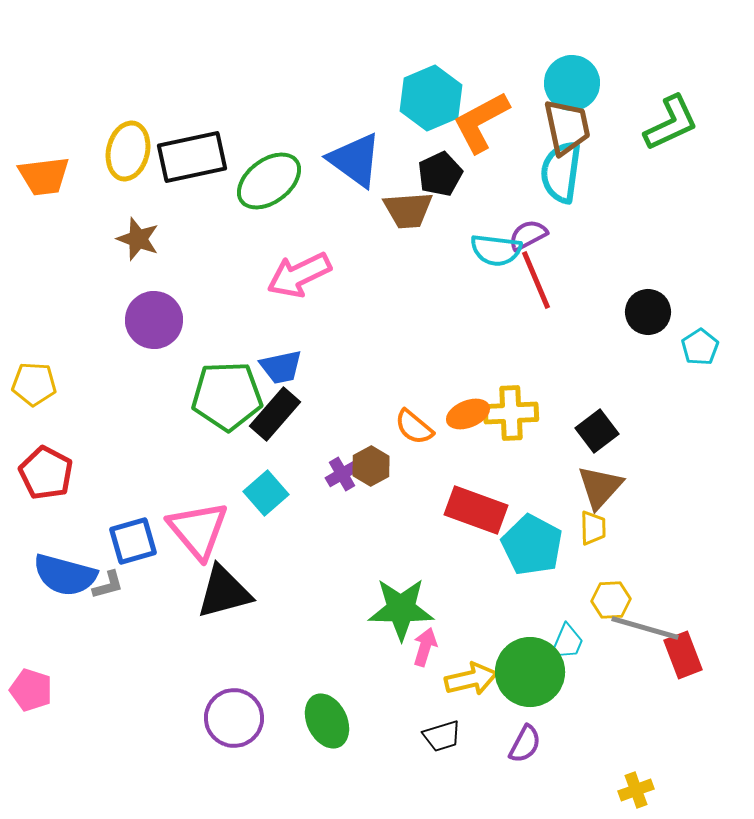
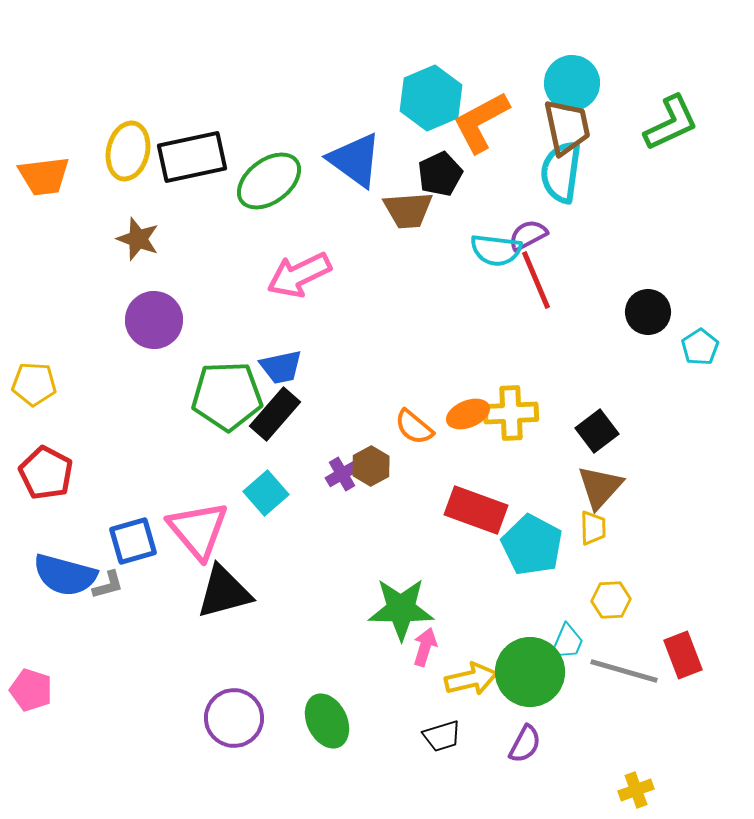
gray line at (645, 628): moved 21 px left, 43 px down
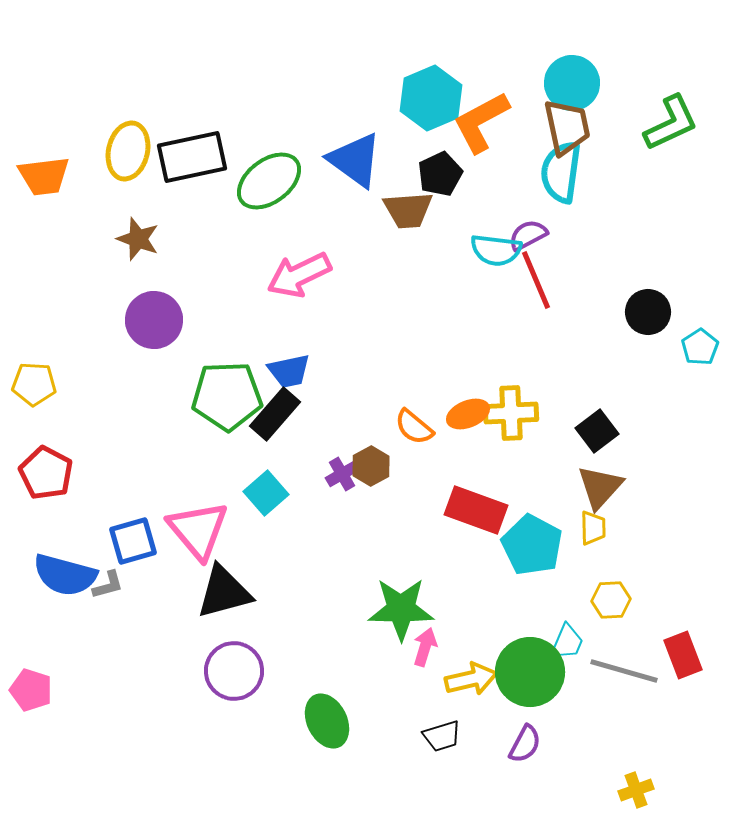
blue trapezoid at (281, 367): moved 8 px right, 4 px down
purple circle at (234, 718): moved 47 px up
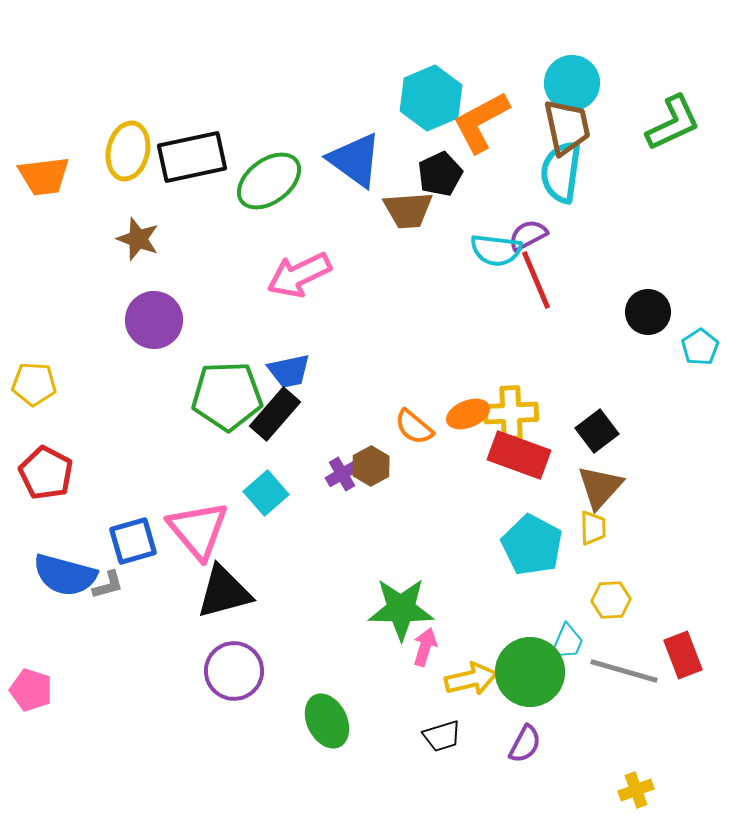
green L-shape at (671, 123): moved 2 px right
red rectangle at (476, 510): moved 43 px right, 55 px up
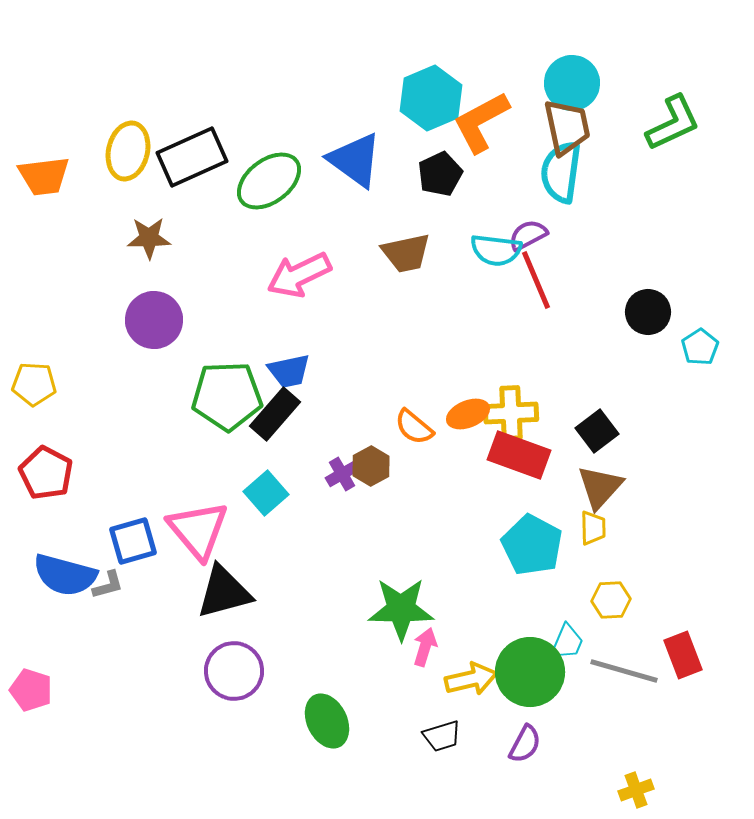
black rectangle at (192, 157): rotated 12 degrees counterclockwise
brown trapezoid at (408, 210): moved 2 px left, 43 px down; rotated 8 degrees counterclockwise
brown star at (138, 239): moved 11 px right, 1 px up; rotated 21 degrees counterclockwise
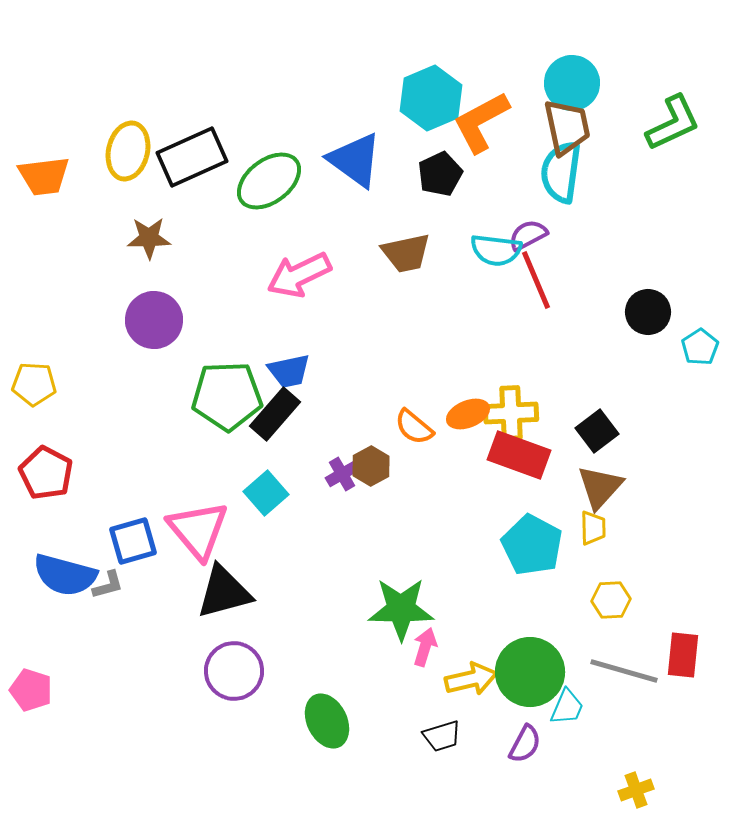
cyan trapezoid at (567, 642): moved 65 px down
red rectangle at (683, 655): rotated 27 degrees clockwise
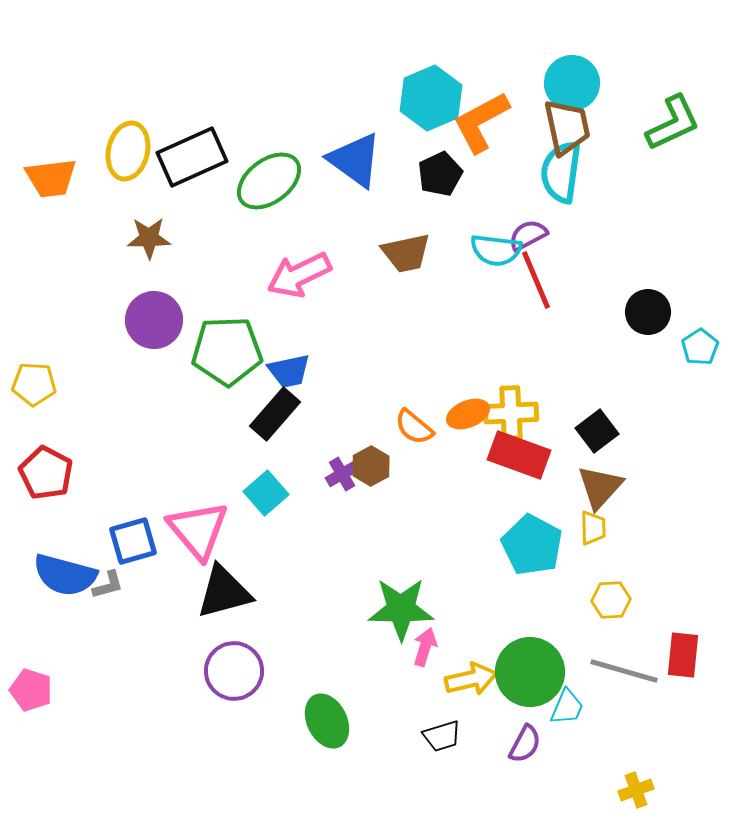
orange trapezoid at (44, 176): moved 7 px right, 2 px down
green pentagon at (227, 396): moved 45 px up
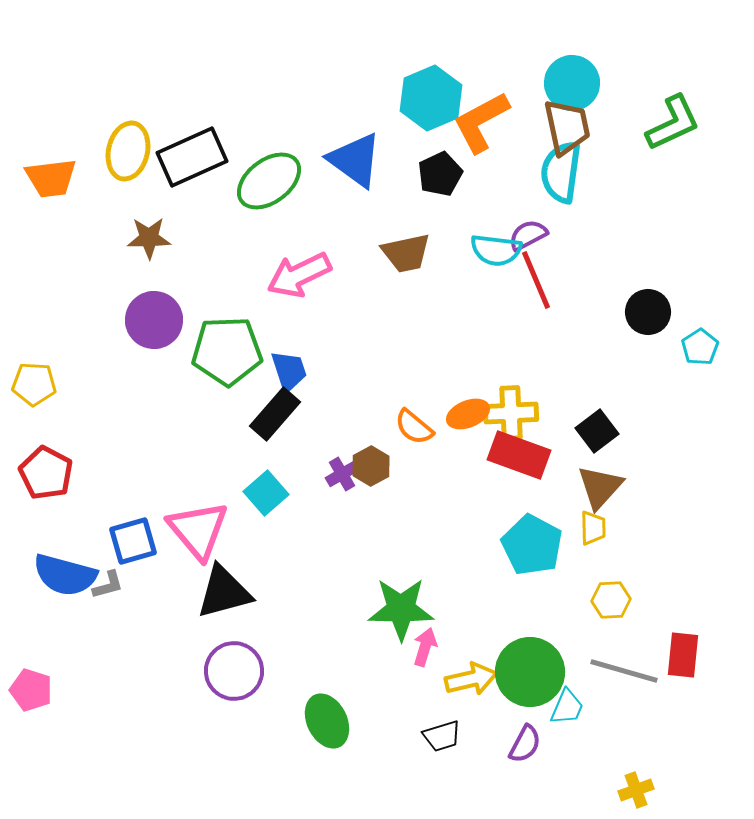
blue trapezoid at (289, 371): rotated 96 degrees counterclockwise
